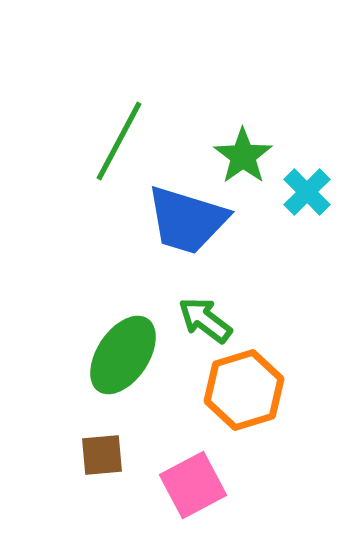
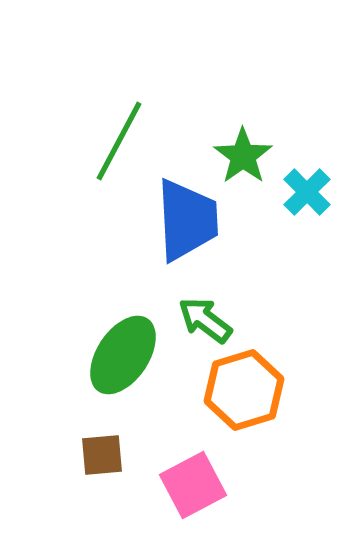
blue trapezoid: rotated 110 degrees counterclockwise
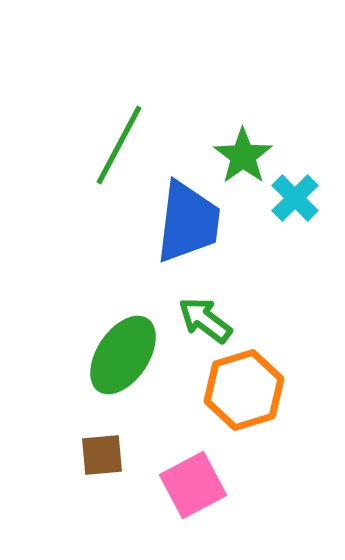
green line: moved 4 px down
cyan cross: moved 12 px left, 6 px down
blue trapezoid: moved 1 px right, 2 px down; rotated 10 degrees clockwise
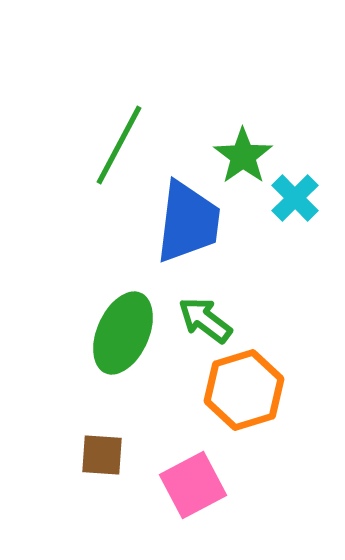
green ellipse: moved 22 px up; rotated 10 degrees counterclockwise
brown square: rotated 9 degrees clockwise
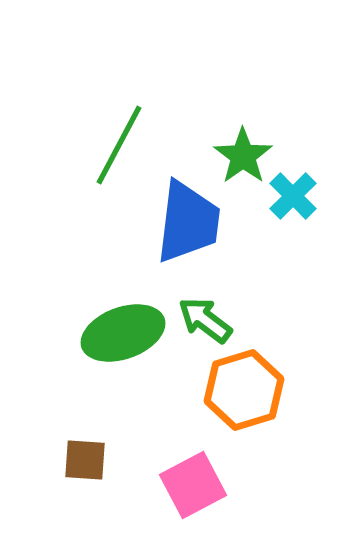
cyan cross: moved 2 px left, 2 px up
green ellipse: rotated 46 degrees clockwise
brown square: moved 17 px left, 5 px down
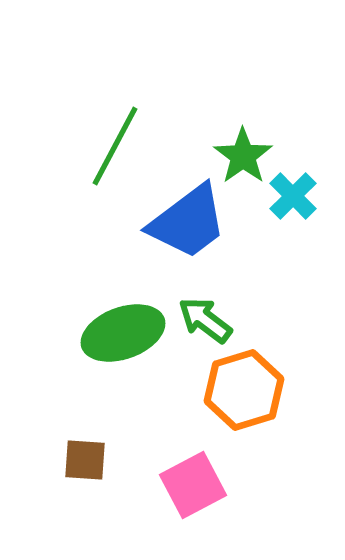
green line: moved 4 px left, 1 px down
blue trapezoid: rotated 46 degrees clockwise
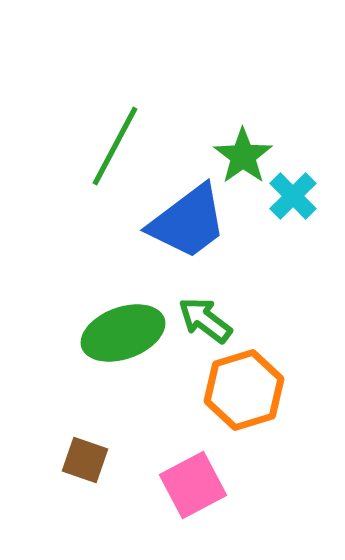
brown square: rotated 15 degrees clockwise
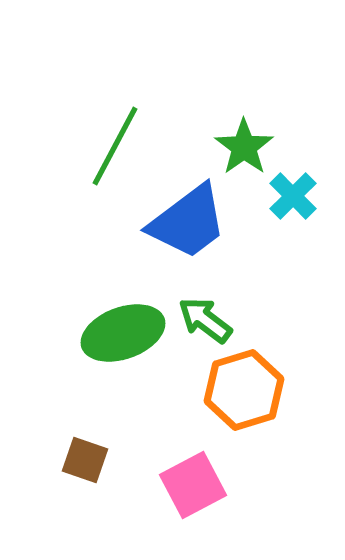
green star: moved 1 px right, 9 px up
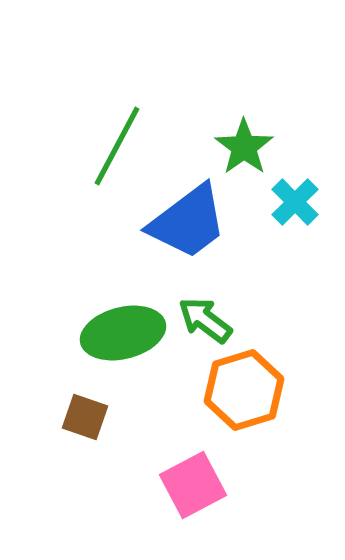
green line: moved 2 px right
cyan cross: moved 2 px right, 6 px down
green ellipse: rotated 6 degrees clockwise
brown square: moved 43 px up
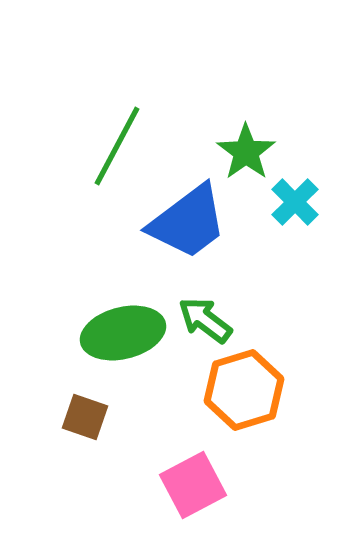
green star: moved 2 px right, 5 px down
